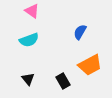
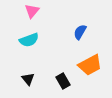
pink triangle: rotated 35 degrees clockwise
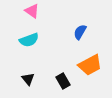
pink triangle: rotated 35 degrees counterclockwise
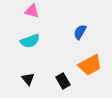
pink triangle: rotated 21 degrees counterclockwise
cyan semicircle: moved 1 px right, 1 px down
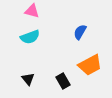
cyan semicircle: moved 4 px up
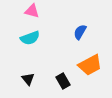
cyan semicircle: moved 1 px down
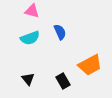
blue semicircle: moved 20 px left; rotated 126 degrees clockwise
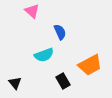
pink triangle: rotated 28 degrees clockwise
cyan semicircle: moved 14 px right, 17 px down
black triangle: moved 13 px left, 4 px down
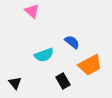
blue semicircle: moved 12 px right, 10 px down; rotated 28 degrees counterclockwise
